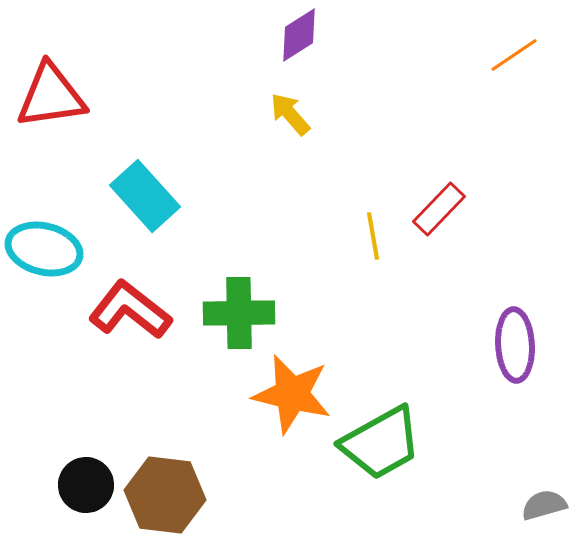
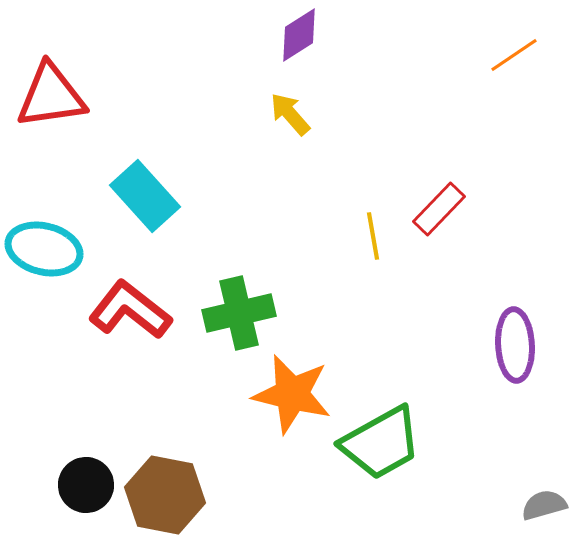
green cross: rotated 12 degrees counterclockwise
brown hexagon: rotated 4 degrees clockwise
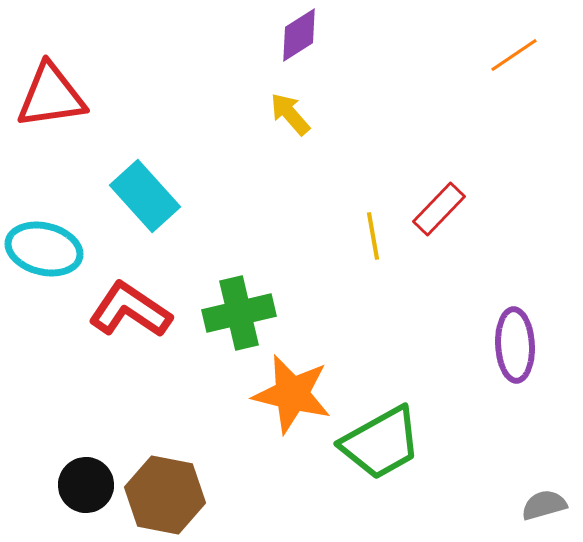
red L-shape: rotated 4 degrees counterclockwise
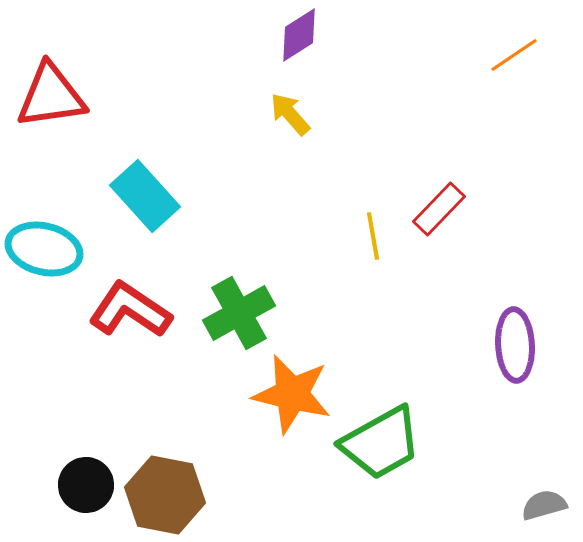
green cross: rotated 16 degrees counterclockwise
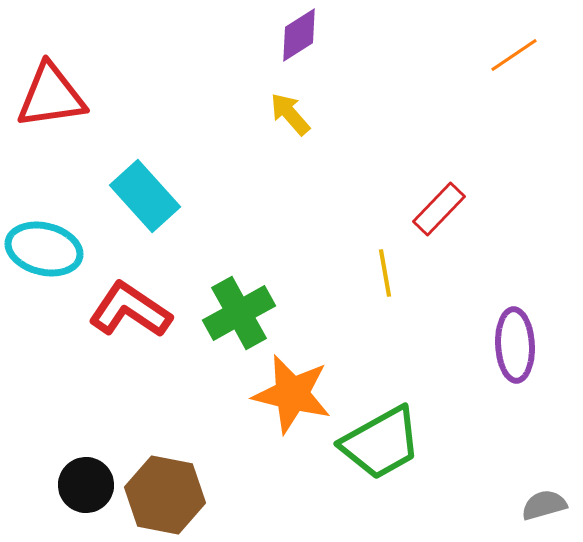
yellow line: moved 12 px right, 37 px down
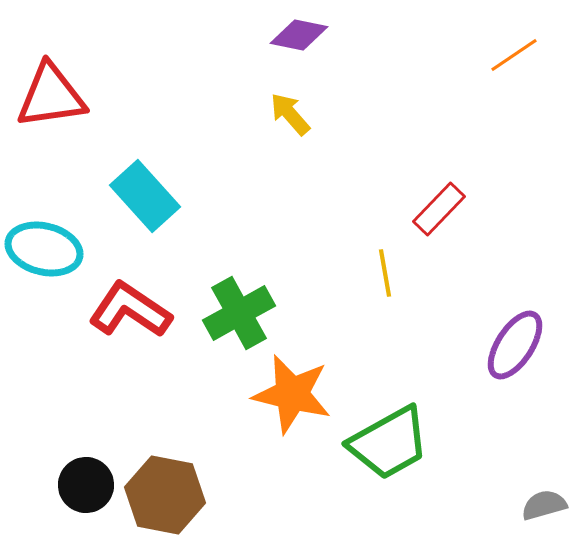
purple diamond: rotated 44 degrees clockwise
purple ellipse: rotated 36 degrees clockwise
green trapezoid: moved 8 px right
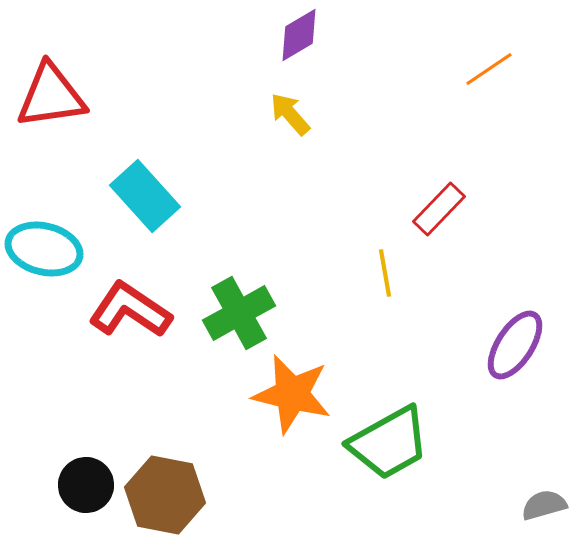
purple diamond: rotated 42 degrees counterclockwise
orange line: moved 25 px left, 14 px down
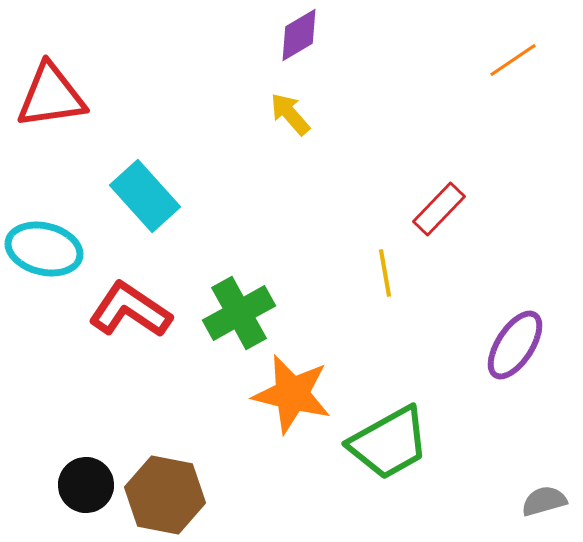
orange line: moved 24 px right, 9 px up
gray semicircle: moved 4 px up
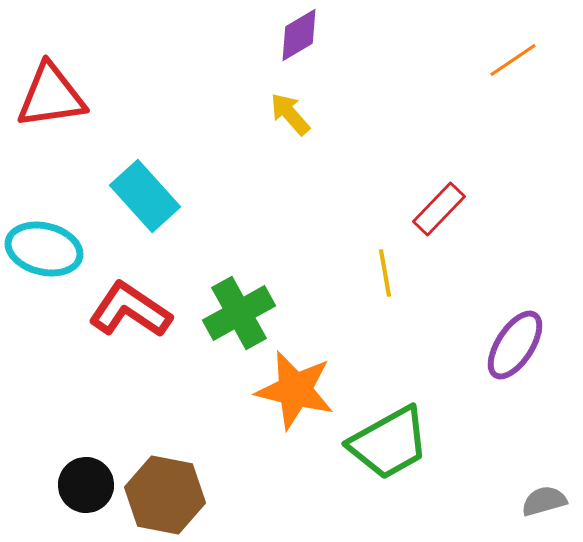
orange star: moved 3 px right, 4 px up
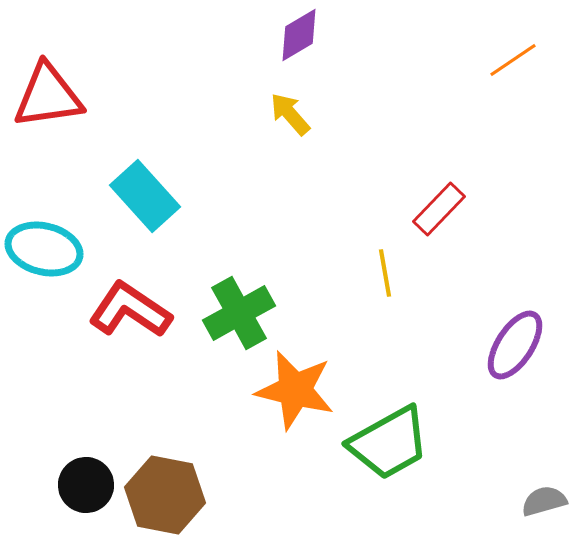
red triangle: moved 3 px left
